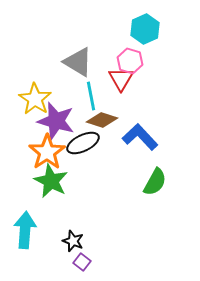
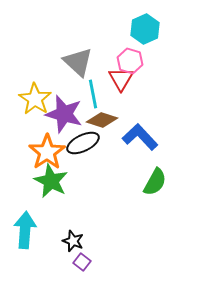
gray triangle: rotated 12 degrees clockwise
cyan line: moved 2 px right, 2 px up
purple star: moved 8 px right, 7 px up
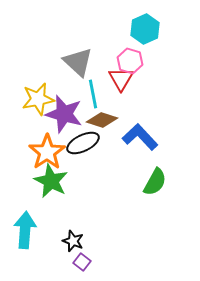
yellow star: moved 3 px right; rotated 28 degrees clockwise
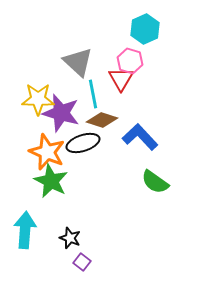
yellow star: rotated 12 degrees clockwise
purple star: moved 3 px left, 1 px up
black ellipse: rotated 8 degrees clockwise
orange star: rotated 15 degrees counterclockwise
green semicircle: rotated 96 degrees clockwise
black star: moved 3 px left, 3 px up
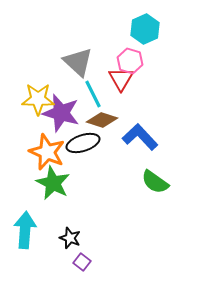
cyan line: rotated 16 degrees counterclockwise
green star: moved 2 px right, 2 px down
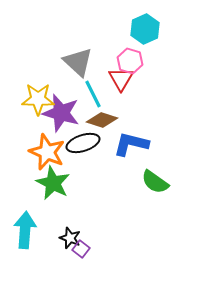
blue L-shape: moved 9 px left, 7 px down; rotated 33 degrees counterclockwise
purple square: moved 1 px left, 13 px up
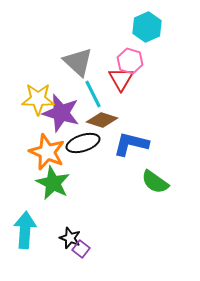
cyan hexagon: moved 2 px right, 2 px up
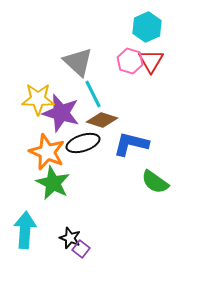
red triangle: moved 30 px right, 18 px up
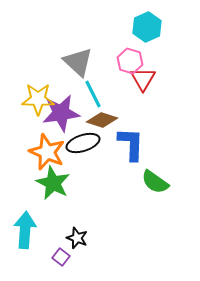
red triangle: moved 8 px left, 18 px down
purple star: rotated 24 degrees counterclockwise
blue L-shape: rotated 78 degrees clockwise
black star: moved 7 px right
purple square: moved 20 px left, 8 px down
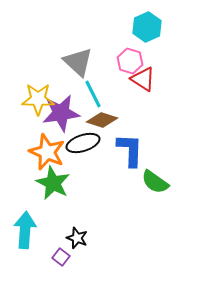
red triangle: rotated 28 degrees counterclockwise
blue L-shape: moved 1 px left, 6 px down
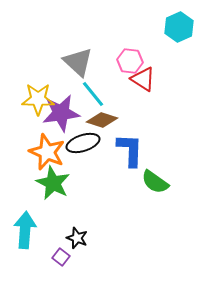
cyan hexagon: moved 32 px right
pink hexagon: rotated 10 degrees counterclockwise
cyan line: rotated 12 degrees counterclockwise
